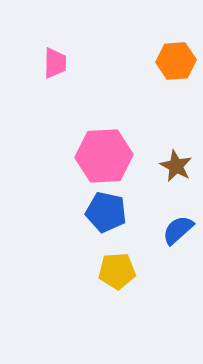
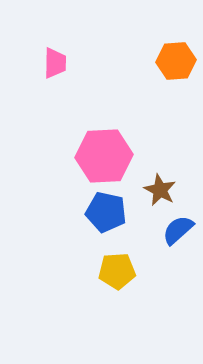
brown star: moved 16 px left, 24 px down
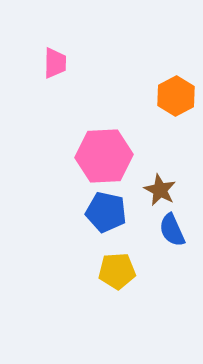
orange hexagon: moved 35 px down; rotated 24 degrees counterclockwise
blue semicircle: moved 6 px left; rotated 72 degrees counterclockwise
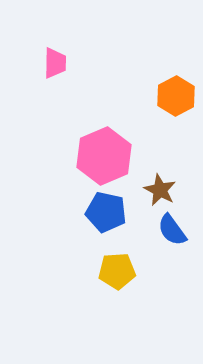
pink hexagon: rotated 20 degrees counterclockwise
blue semicircle: rotated 12 degrees counterclockwise
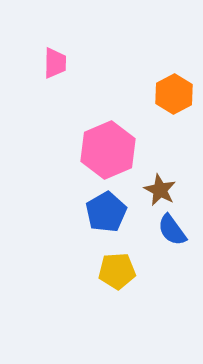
orange hexagon: moved 2 px left, 2 px up
pink hexagon: moved 4 px right, 6 px up
blue pentagon: rotated 30 degrees clockwise
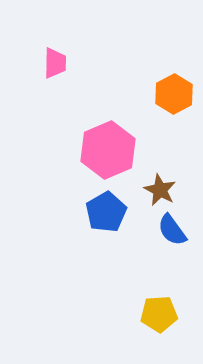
yellow pentagon: moved 42 px right, 43 px down
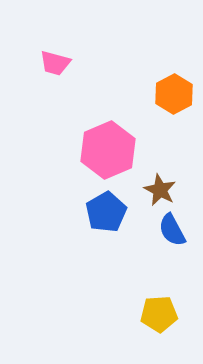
pink trapezoid: rotated 104 degrees clockwise
blue semicircle: rotated 8 degrees clockwise
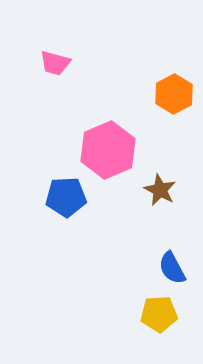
blue pentagon: moved 40 px left, 15 px up; rotated 27 degrees clockwise
blue semicircle: moved 38 px down
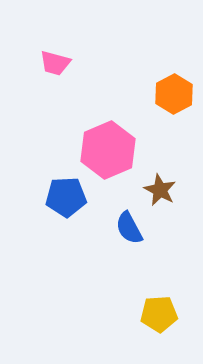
blue semicircle: moved 43 px left, 40 px up
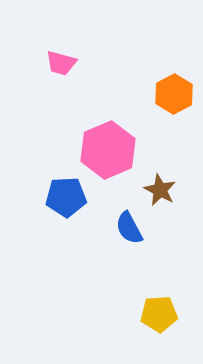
pink trapezoid: moved 6 px right
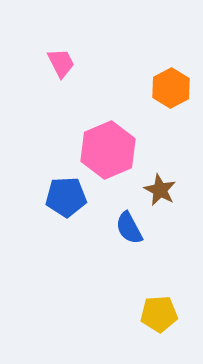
pink trapezoid: rotated 132 degrees counterclockwise
orange hexagon: moved 3 px left, 6 px up
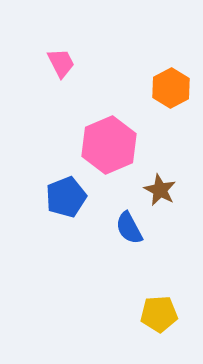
pink hexagon: moved 1 px right, 5 px up
blue pentagon: rotated 18 degrees counterclockwise
